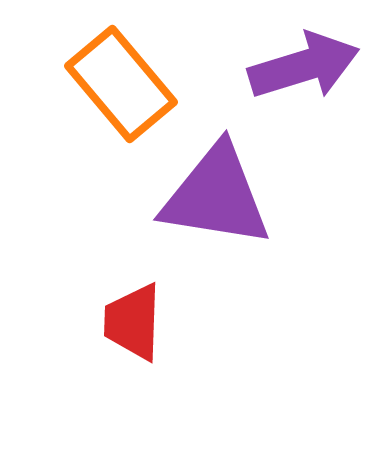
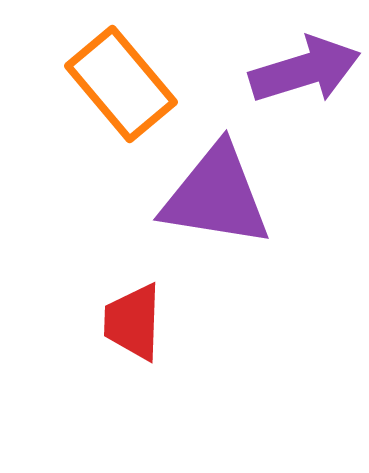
purple arrow: moved 1 px right, 4 px down
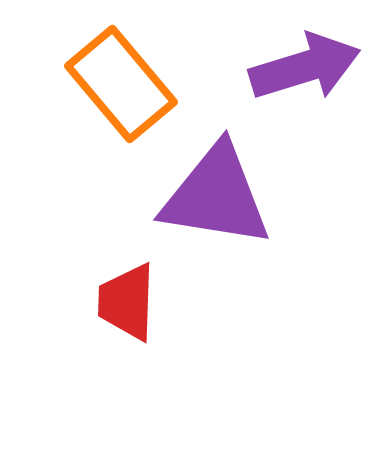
purple arrow: moved 3 px up
red trapezoid: moved 6 px left, 20 px up
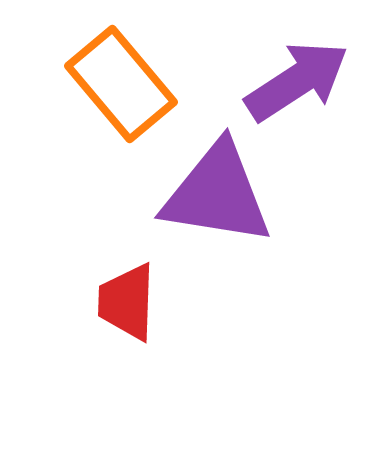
purple arrow: moved 8 px left, 14 px down; rotated 16 degrees counterclockwise
purple triangle: moved 1 px right, 2 px up
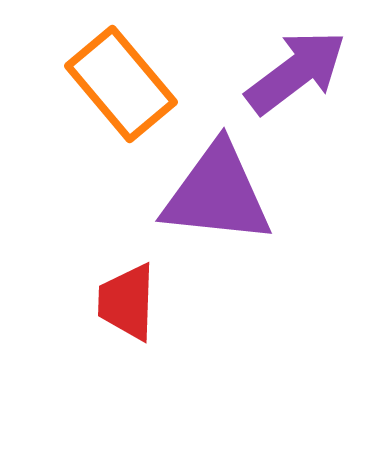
purple arrow: moved 1 px left, 9 px up; rotated 4 degrees counterclockwise
purple triangle: rotated 3 degrees counterclockwise
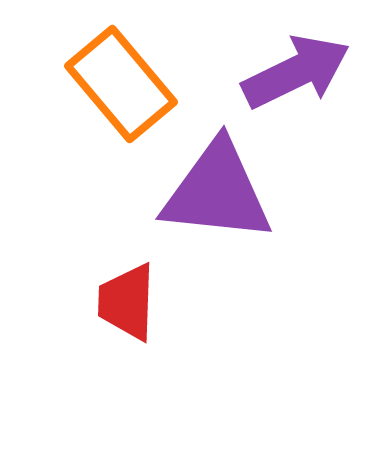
purple arrow: rotated 11 degrees clockwise
purple triangle: moved 2 px up
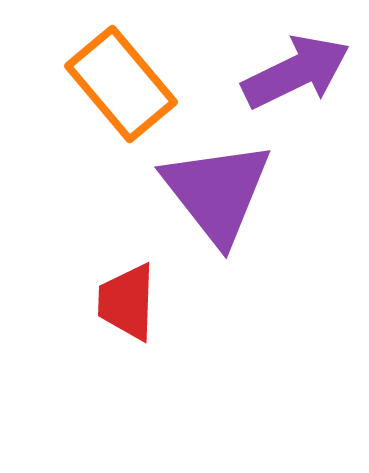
purple triangle: rotated 46 degrees clockwise
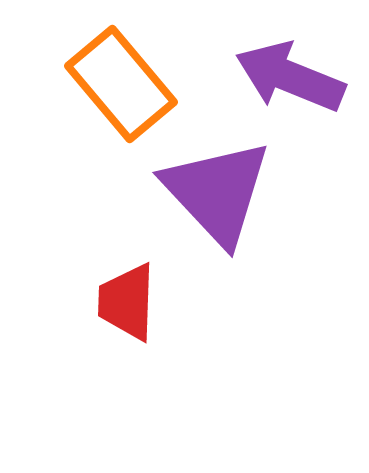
purple arrow: moved 6 px left, 5 px down; rotated 132 degrees counterclockwise
purple triangle: rotated 5 degrees counterclockwise
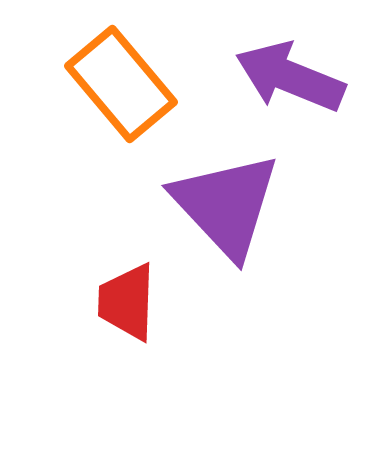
purple triangle: moved 9 px right, 13 px down
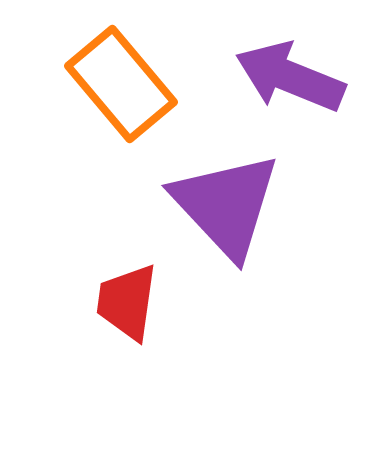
red trapezoid: rotated 6 degrees clockwise
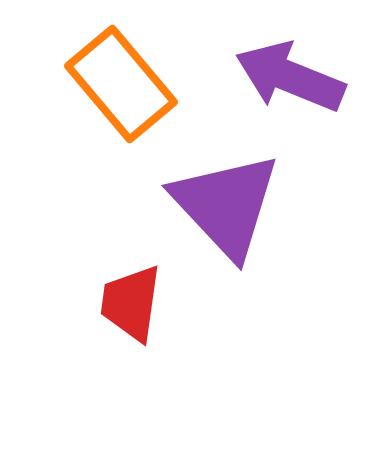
red trapezoid: moved 4 px right, 1 px down
